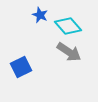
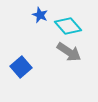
blue square: rotated 15 degrees counterclockwise
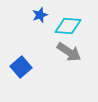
blue star: rotated 28 degrees clockwise
cyan diamond: rotated 44 degrees counterclockwise
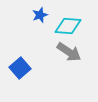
blue square: moved 1 px left, 1 px down
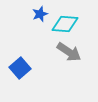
blue star: moved 1 px up
cyan diamond: moved 3 px left, 2 px up
